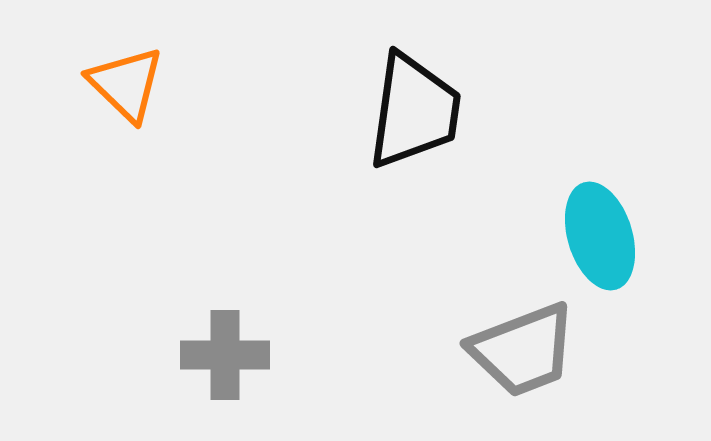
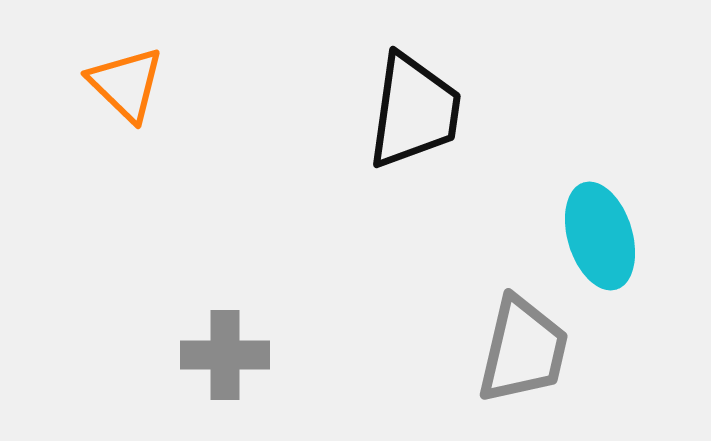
gray trapezoid: rotated 56 degrees counterclockwise
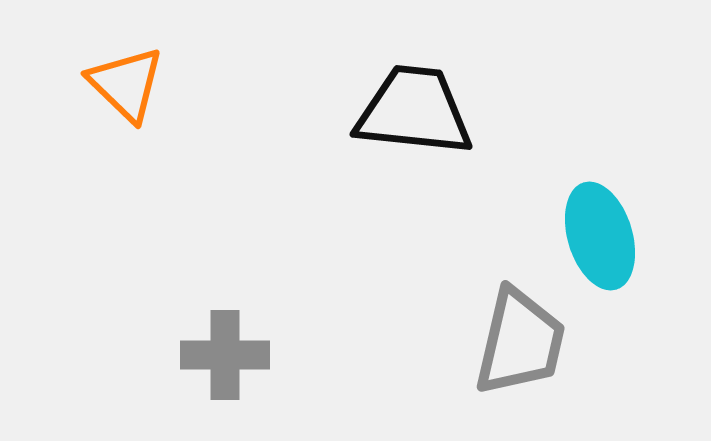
black trapezoid: rotated 92 degrees counterclockwise
gray trapezoid: moved 3 px left, 8 px up
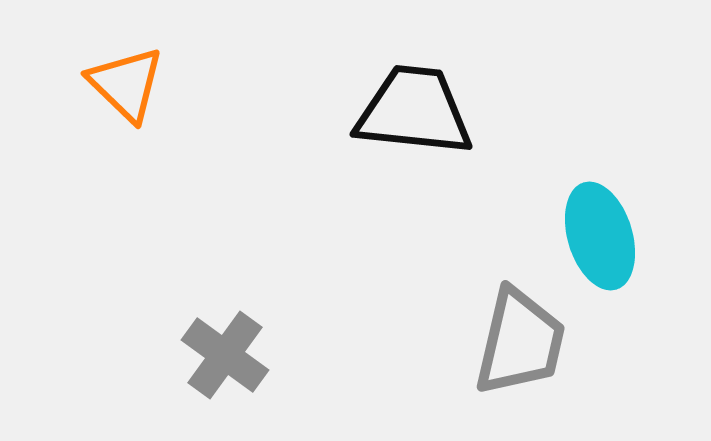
gray cross: rotated 36 degrees clockwise
